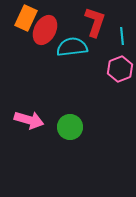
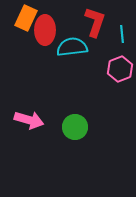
red ellipse: rotated 28 degrees counterclockwise
cyan line: moved 2 px up
green circle: moved 5 px right
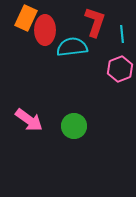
pink arrow: rotated 20 degrees clockwise
green circle: moved 1 px left, 1 px up
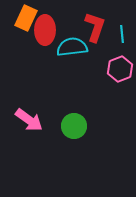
red L-shape: moved 5 px down
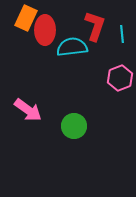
red L-shape: moved 1 px up
pink hexagon: moved 9 px down
pink arrow: moved 1 px left, 10 px up
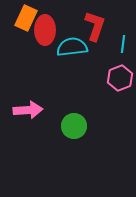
cyan line: moved 1 px right, 10 px down; rotated 12 degrees clockwise
pink arrow: rotated 40 degrees counterclockwise
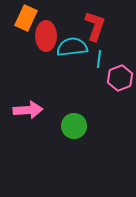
red ellipse: moved 1 px right, 6 px down
cyan line: moved 24 px left, 15 px down
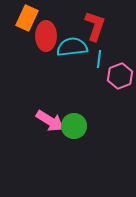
orange rectangle: moved 1 px right
pink hexagon: moved 2 px up
pink arrow: moved 22 px right, 11 px down; rotated 36 degrees clockwise
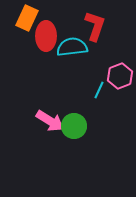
cyan line: moved 31 px down; rotated 18 degrees clockwise
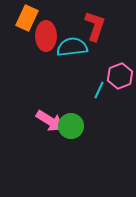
green circle: moved 3 px left
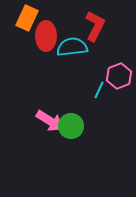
red L-shape: rotated 8 degrees clockwise
pink hexagon: moved 1 px left
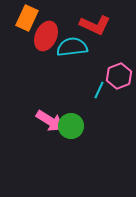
red L-shape: moved 1 px up; rotated 88 degrees clockwise
red ellipse: rotated 24 degrees clockwise
